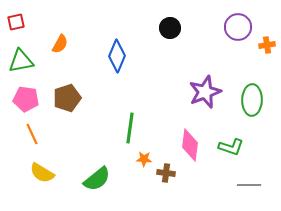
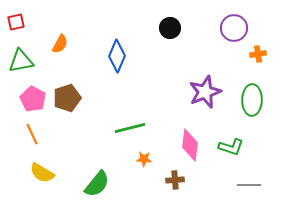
purple circle: moved 4 px left, 1 px down
orange cross: moved 9 px left, 9 px down
pink pentagon: moved 7 px right; rotated 20 degrees clockwise
green line: rotated 68 degrees clockwise
brown cross: moved 9 px right, 7 px down; rotated 12 degrees counterclockwise
green semicircle: moved 5 px down; rotated 12 degrees counterclockwise
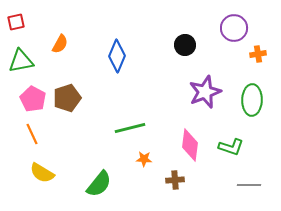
black circle: moved 15 px right, 17 px down
green semicircle: moved 2 px right
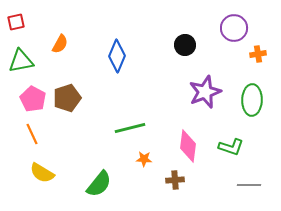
pink diamond: moved 2 px left, 1 px down
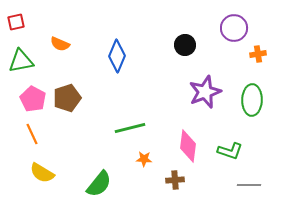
orange semicircle: rotated 84 degrees clockwise
green L-shape: moved 1 px left, 4 px down
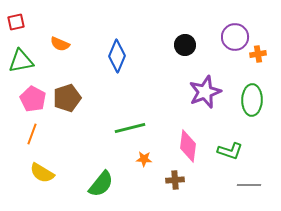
purple circle: moved 1 px right, 9 px down
orange line: rotated 45 degrees clockwise
green semicircle: moved 2 px right
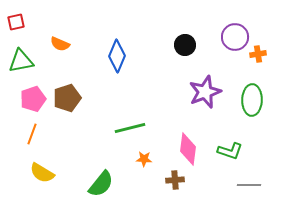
pink pentagon: rotated 25 degrees clockwise
pink diamond: moved 3 px down
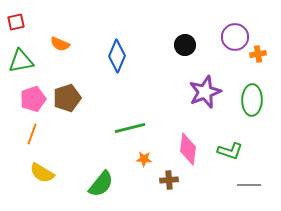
brown cross: moved 6 px left
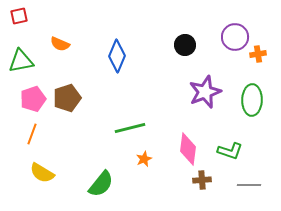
red square: moved 3 px right, 6 px up
orange star: rotated 28 degrees counterclockwise
brown cross: moved 33 px right
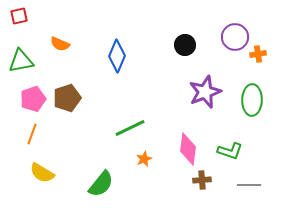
green line: rotated 12 degrees counterclockwise
